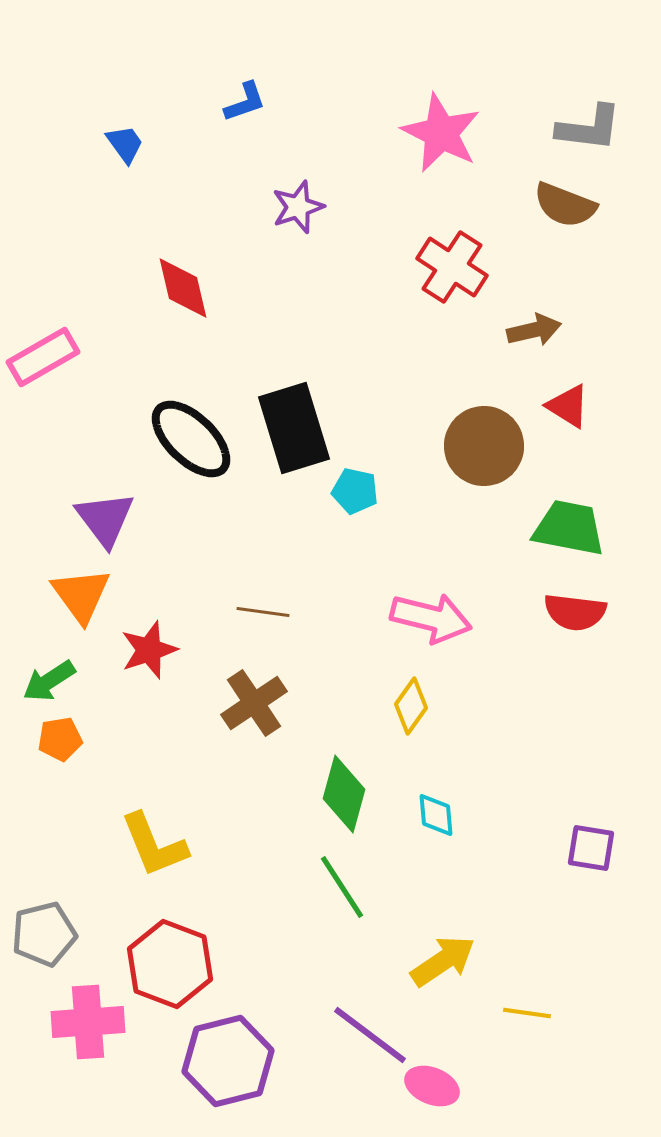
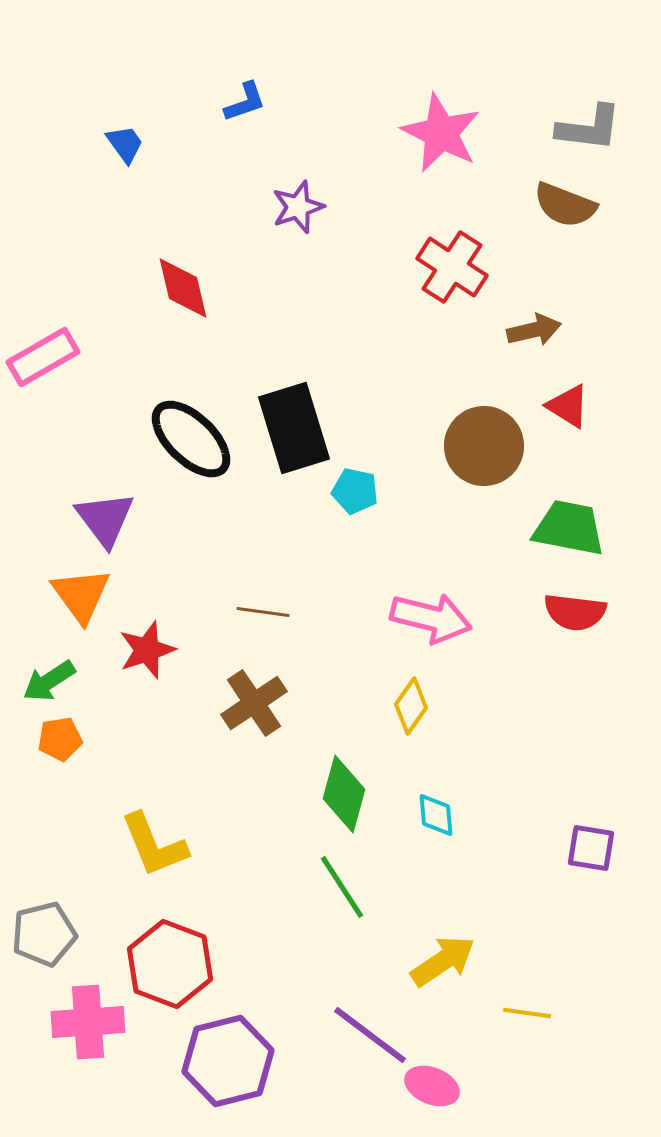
red star: moved 2 px left
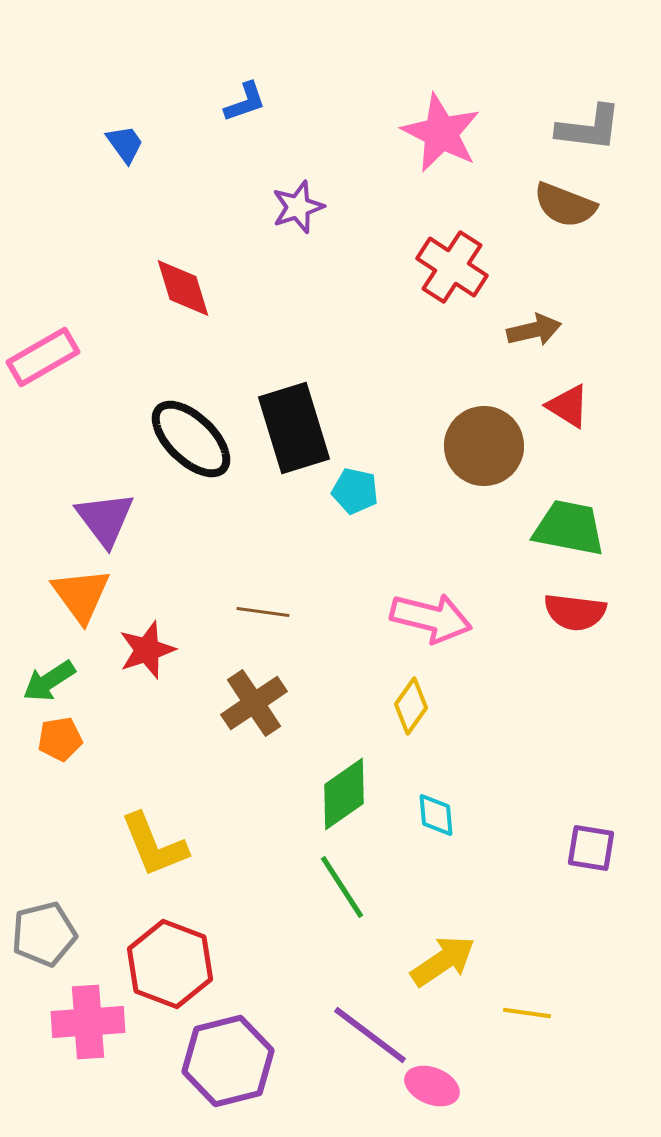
red diamond: rotated 4 degrees counterclockwise
green diamond: rotated 40 degrees clockwise
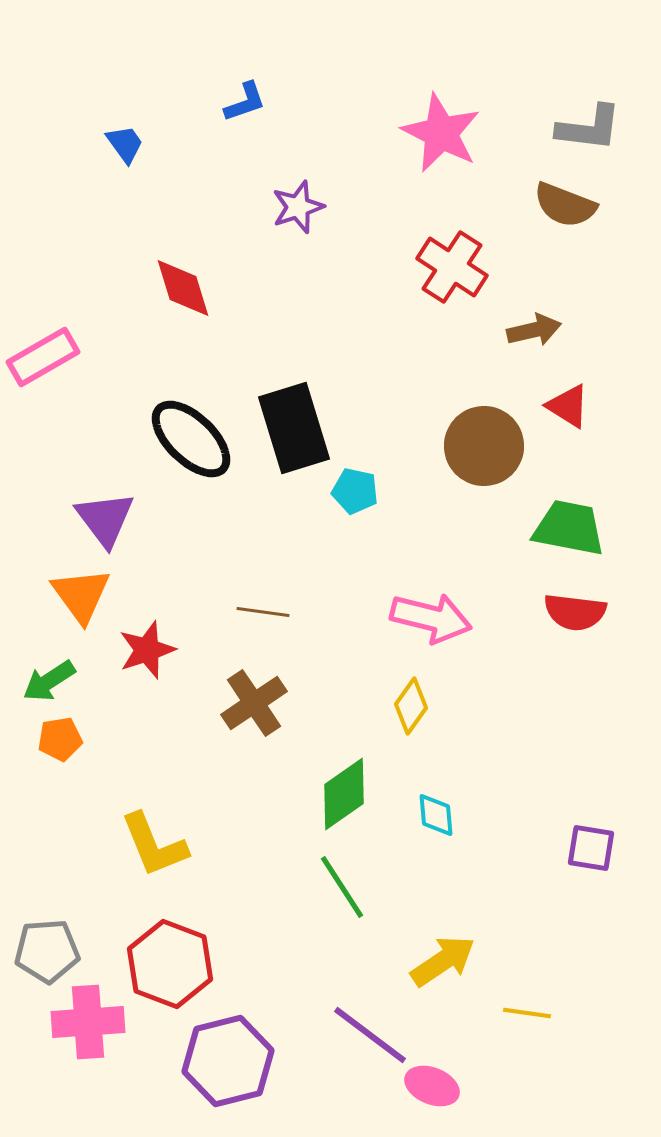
gray pentagon: moved 3 px right, 17 px down; rotated 10 degrees clockwise
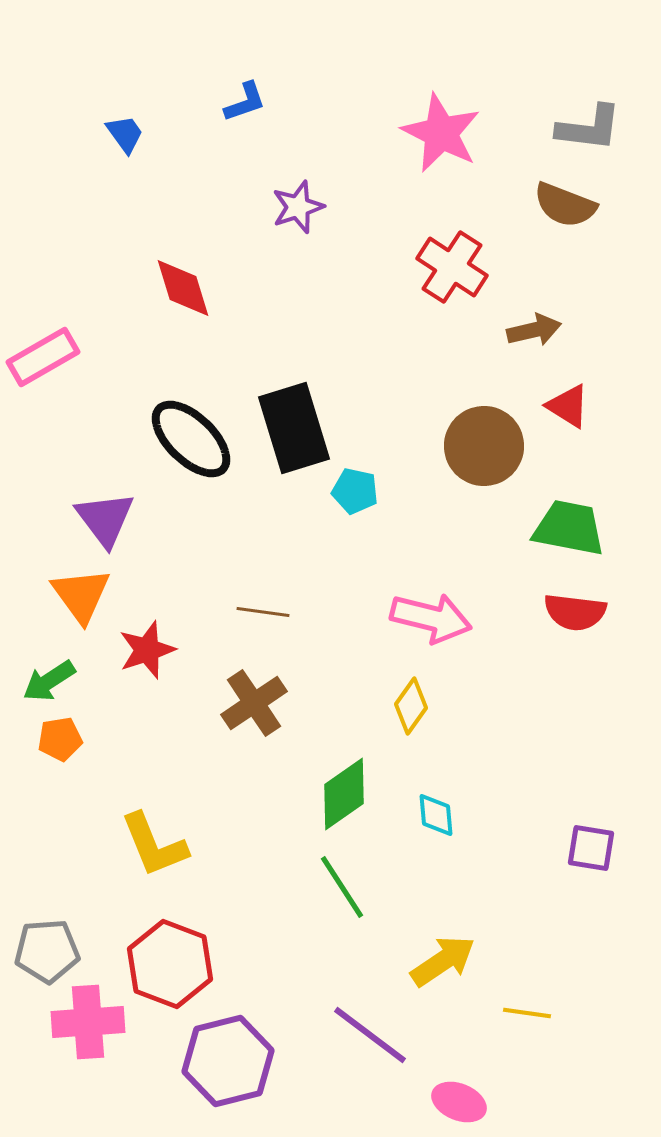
blue trapezoid: moved 10 px up
pink ellipse: moved 27 px right, 16 px down
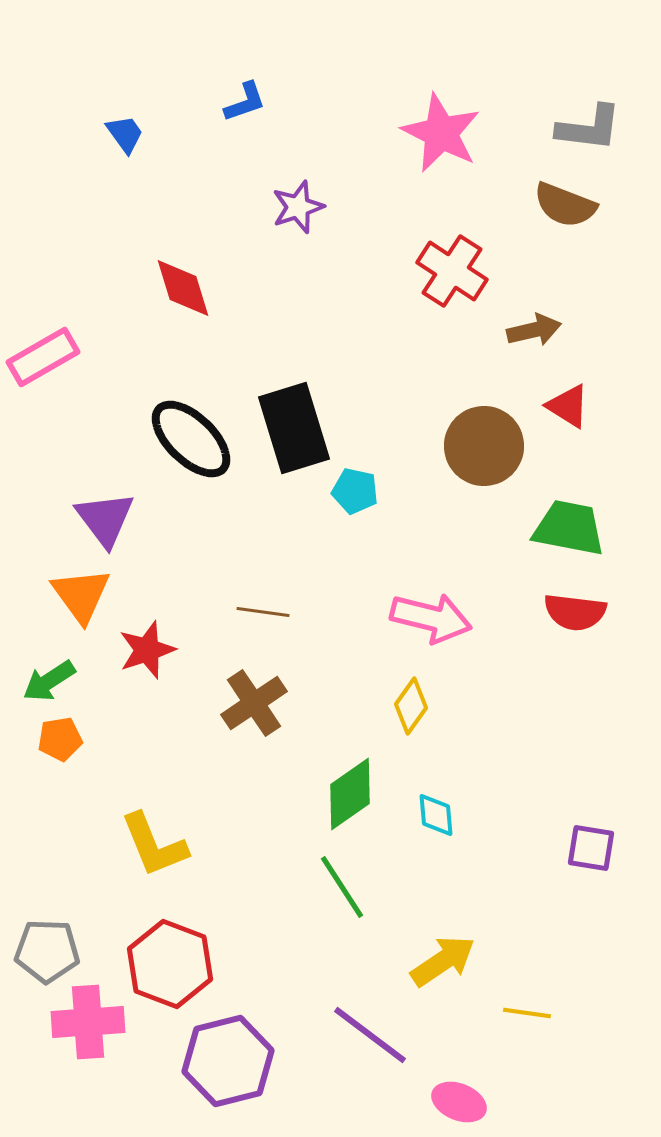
red cross: moved 4 px down
green diamond: moved 6 px right
gray pentagon: rotated 6 degrees clockwise
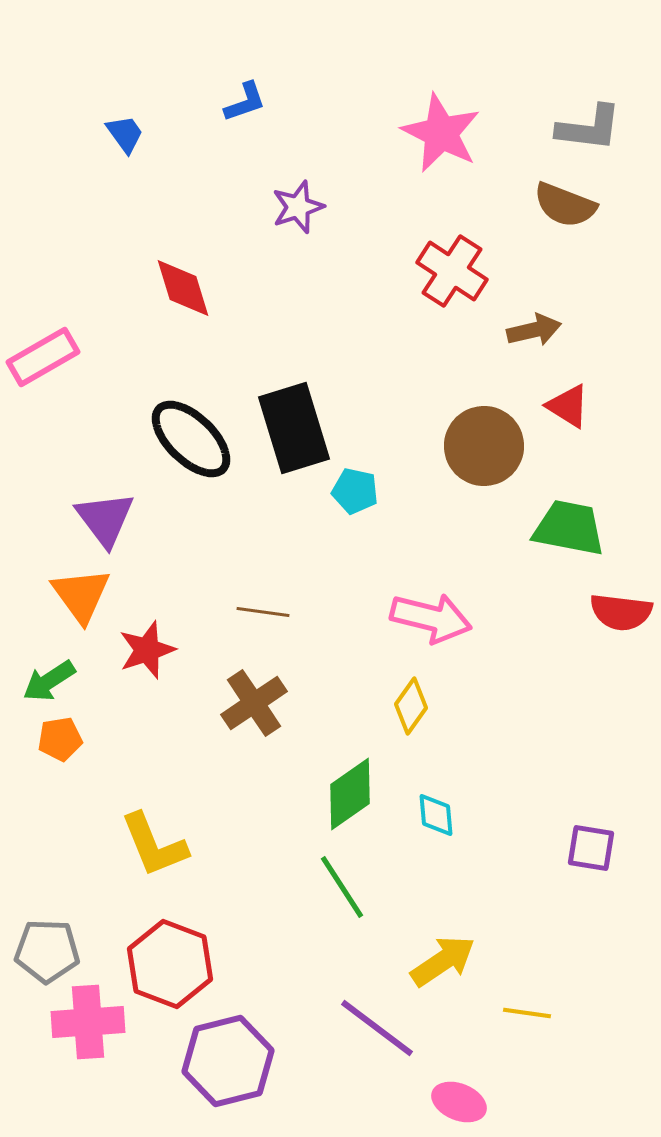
red semicircle: moved 46 px right
purple line: moved 7 px right, 7 px up
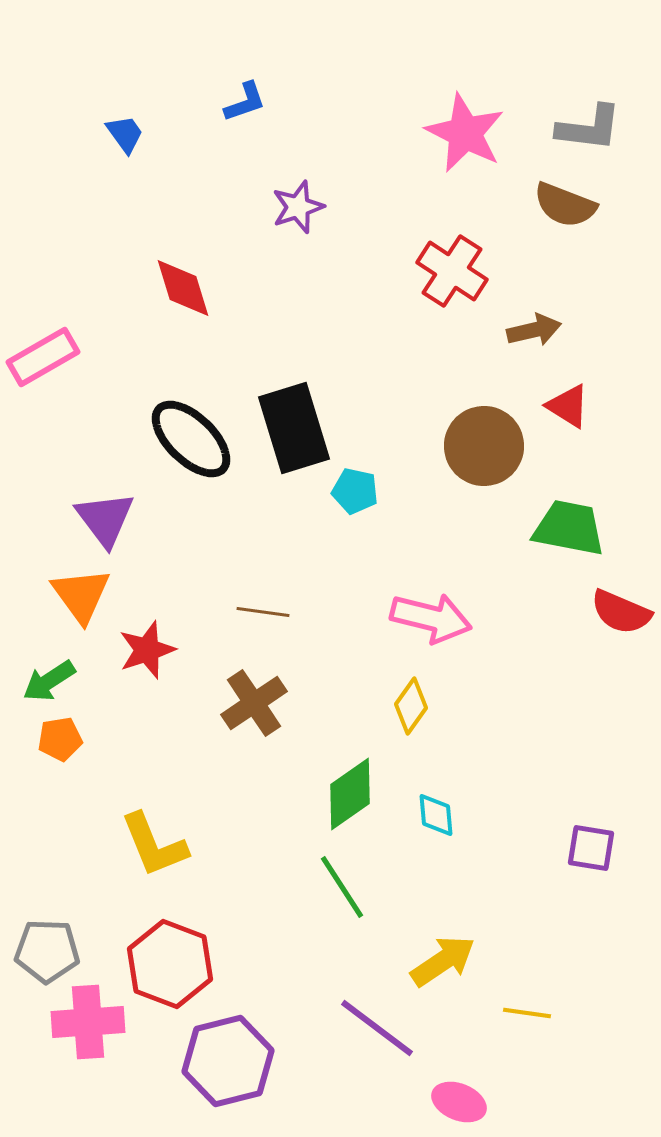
pink star: moved 24 px right
red semicircle: rotated 16 degrees clockwise
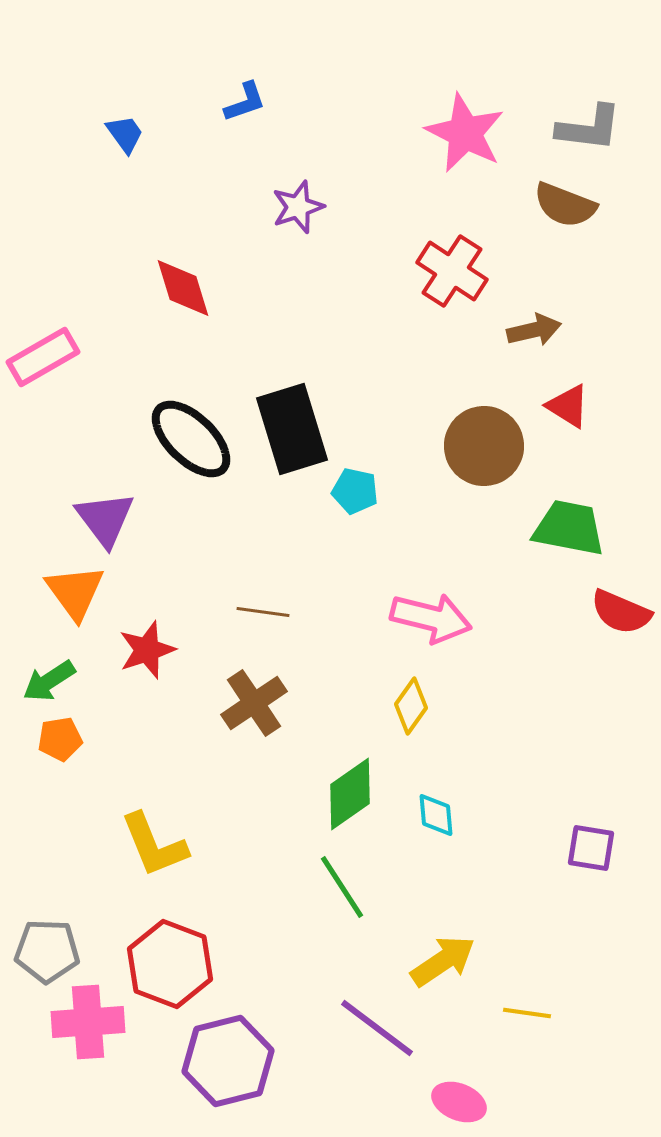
black rectangle: moved 2 px left, 1 px down
orange triangle: moved 6 px left, 3 px up
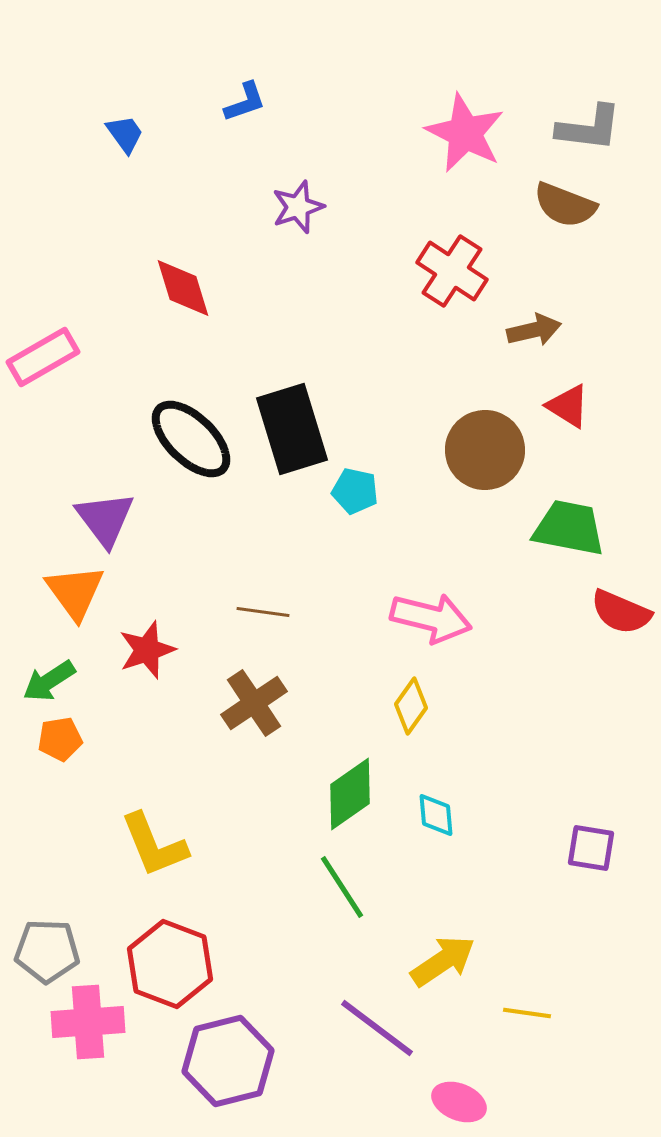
brown circle: moved 1 px right, 4 px down
